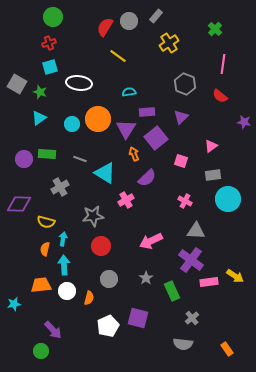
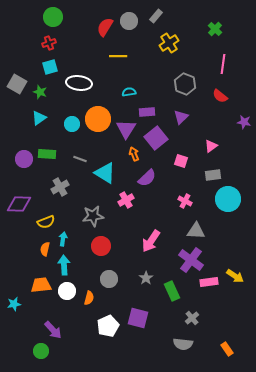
yellow line at (118, 56): rotated 36 degrees counterclockwise
yellow semicircle at (46, 222): rotated 36 degrees counterclockwise
pink arrow at (151, 241): rotated 30 degrees counterclockwise
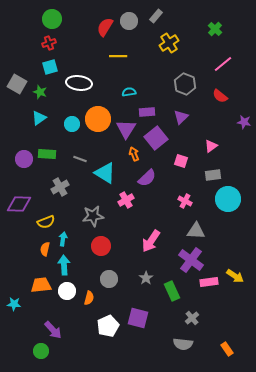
green circle at (53, 17): moved 1 px left, 2 px down
pink line at (223, 64): rotated 42 degrees clockwise
cyan star at (14, 304): rotated 16 degrees clockwise
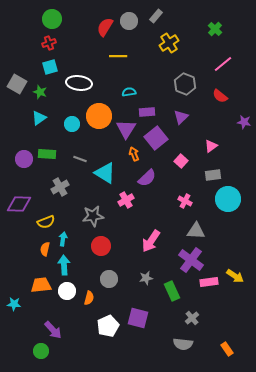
orange circle at (98, 119): moved 1 px right, 3 px up
pink square at (181, 161): rotated 24 degrees clockwise
gray star at (146, 278): rotated 24 degrees clockwise
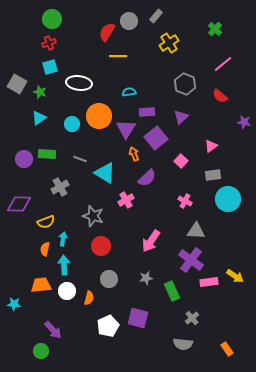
red semicircle at (105, 27): moved 2 px right, 5 px down
gray star at (93, 216): rotated 25 degrees clockwise
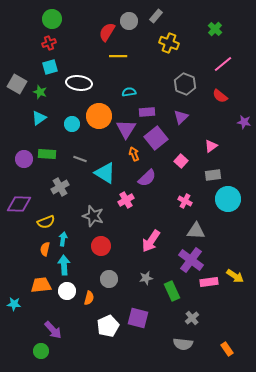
yellow cross at (169, 43): rotated 36 degrees counterclockwise
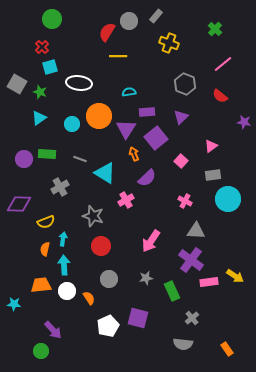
red cross at (49, 43): moved 7 px left, 4 px down; rotated 24 degrees counterclockwise
orange semicircle at (89, 298): rotated 48 degrees counterclockwise
